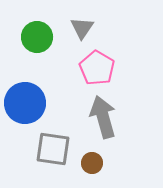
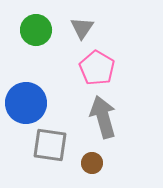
green circle: moved 1 px left, 7 px up
blue circle: moved 1 px right
gray square: moved 3 px left, 4 px up
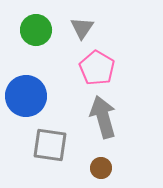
blue circle: moved 7 px up
brown circle: moved 9 px right, 5 px down
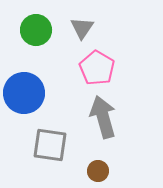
blue circle: moved 2 px left, 3 px up
brown circle: moved 3 px left, 3 px down
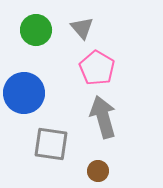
gray triangle: rotated 15 degrees counterclockwise
gray square: moved 1 px right, 1 px up
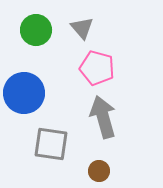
pink pentagon: rotated 16 degrees counterclockwise
brown circle: moved 1 px right
